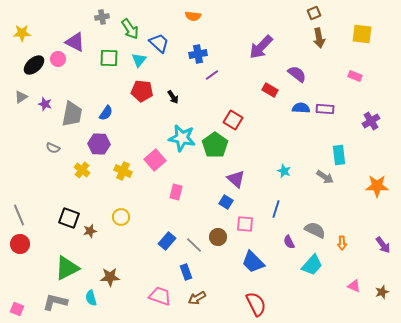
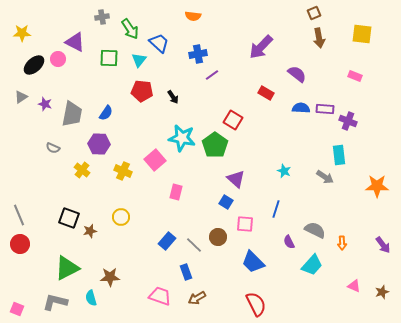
red rectangle at (270, 90): moved 4 px left, 3 px down
purple cross at (371, 121): moved 23 px left; rotated 36 degrees counterclockwise
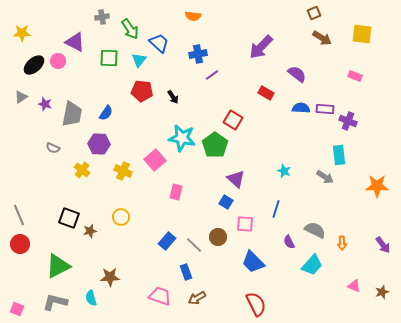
brown arrow at (319, 38): moved 3 px right; rotated 48 degrees counterclockwise
pink circle at (58, 59): moved 2 px down
green triangle at (67, 268): moved 9 px left, 2 px up
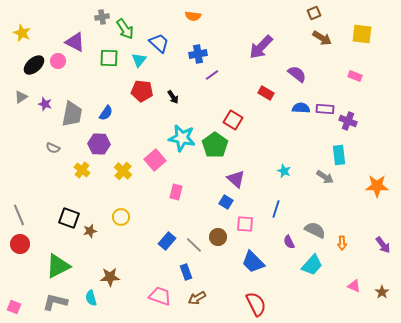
green arrow at (130, 29): moved 5 px left
yellow star at (22, 33): rotated 24 degrees clockwise
yellow cross at (123, 171): rotated 18 degrees clockwise
brown star at (382, 292): rotated 16 degrees counterclockwise
pink square at (17, 309): moved 3 px left, 2 px up
